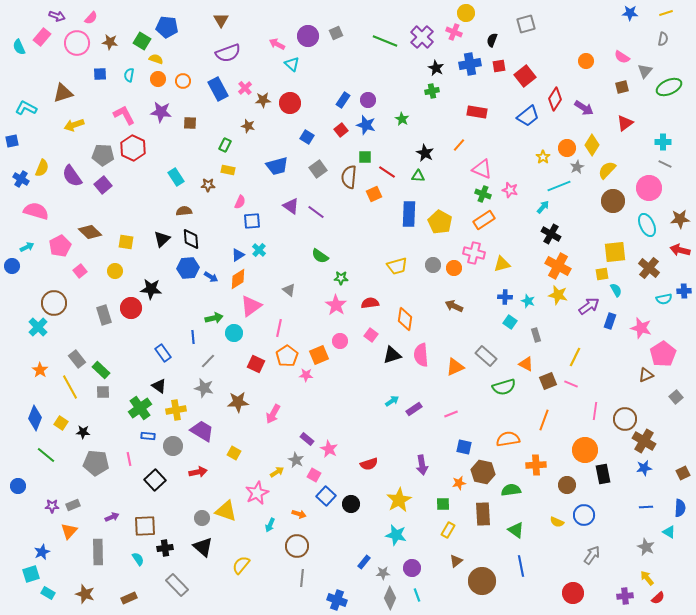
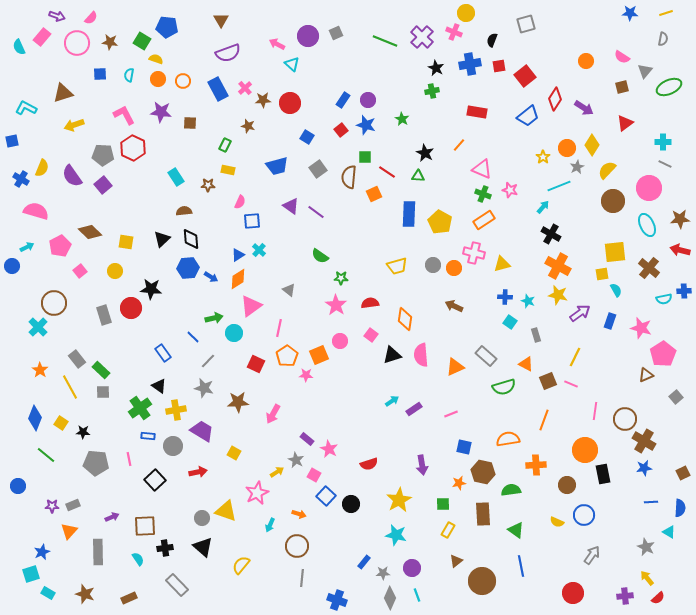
purple arrow at (589, 306): moved 9 px left, 7 px down
blue line at (193, 337): rotated 40 degrees counterclockwise
blue line at (646, 507): moved 5 px right, 5 px up
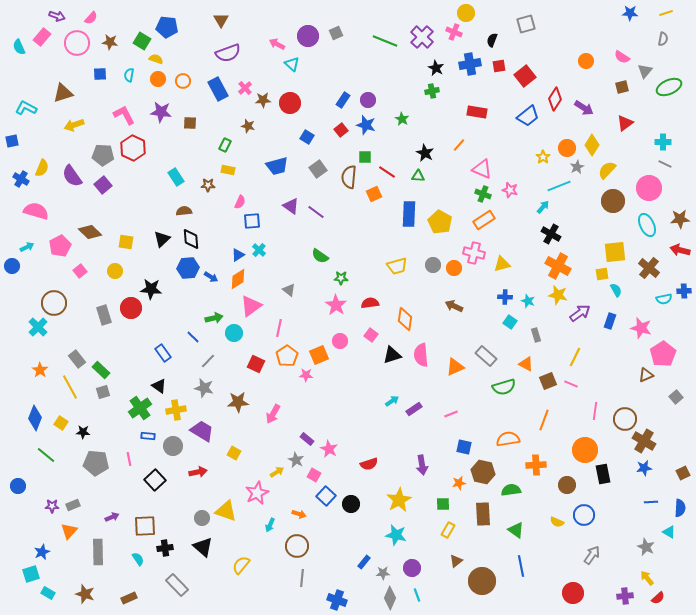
gray square at (103, 392): rotated 16 degrees counterclockwise
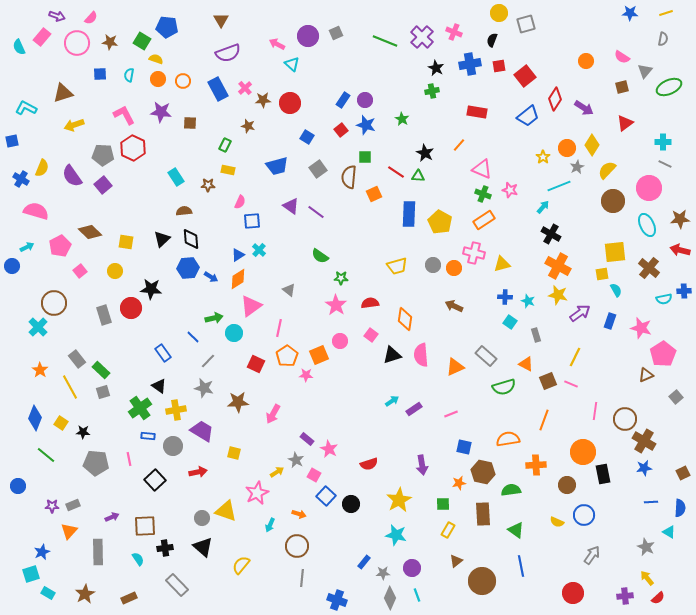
yellow circle at (466, 13): moved 33 px right
purple circle at (368, 100): moved 3 px left
red line at (387, 172): moved 9 px right
orange circle at (585, 450): moved 2 px left, 2 px down
yellow square at (234, 453): rotated 16 degrees counterclockwise
brown star at (85, 594): rotated 24 degrees clockwise
